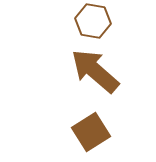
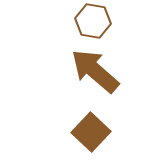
brown square: rotated 15 degrees counterclockwise
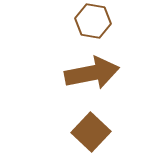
brown arrow: moved 3 px left, 2 px down; rotated 128 degrees clockwise
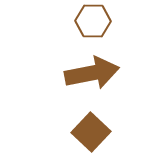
brown hexagon: rotated 8 degrees counterclockwise
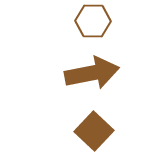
brown square: moved 3 px right, 1 px up
